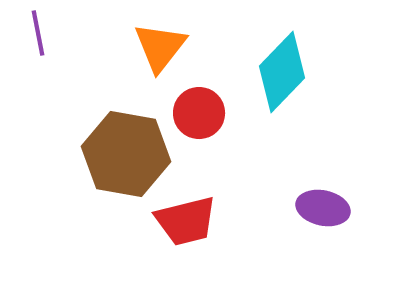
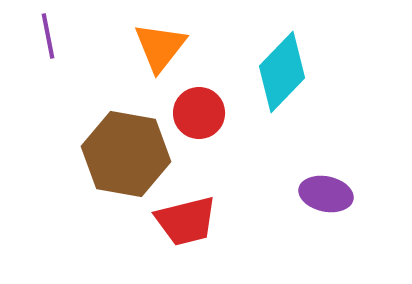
purple line: moved 10 px right, 3 px down
purple ellipse: moved 3 px right, 14 px up
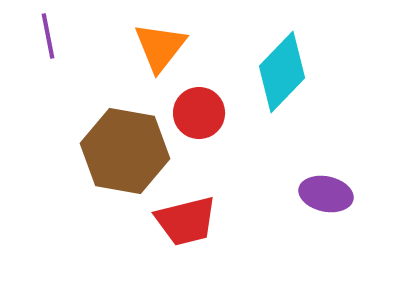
brown hexagon: moved 1 px left, 3 px up
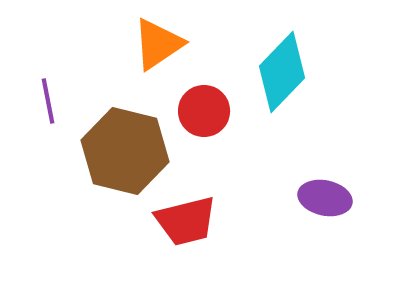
purple line: moved 65 px down
orange triangle: moved 2 px left, 3 px up; rotated 18 degrees clockwise
red circle: moved 5 px right, 2 px up
brown hexagon: rotated 4 degrees clockwise
purple ellipse: moved 1 px left, 4 px down
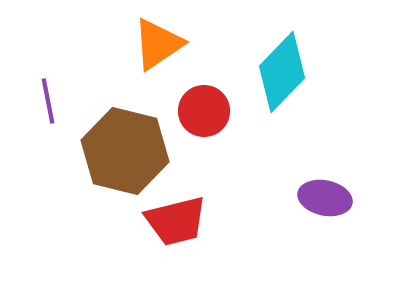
red trapezoid: moved 10 px left
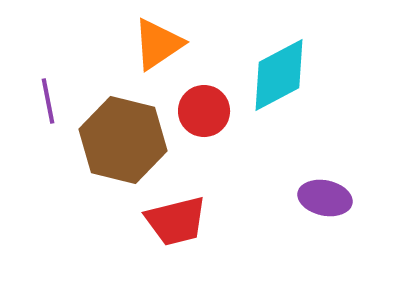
cyan diamond: moved 3 px left, 3 px down; rotated 18 degrees clockwise
brown hexagon: moved 2 px left, 11 px up
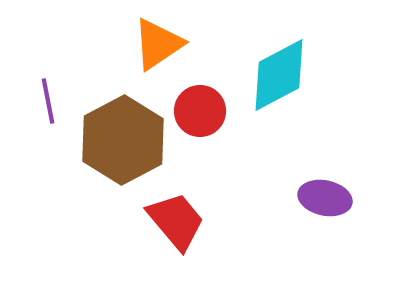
red circle: moved 4 px left
brown hexagon: rotated 18 degrees clockwise
red trapezoid: rotated 116 degrees counterclockwise
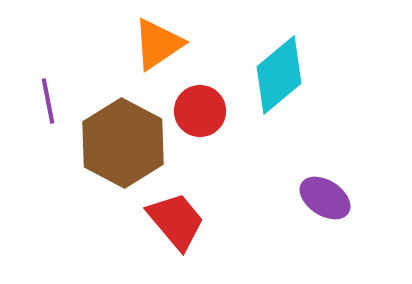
cyan diamond: rotated 12 degrees counterclockwise
brown hexagon: moved 3 px down; rotated 4 degrees counterclockwise
purple ellipse: rotated 21 degrees clockwise
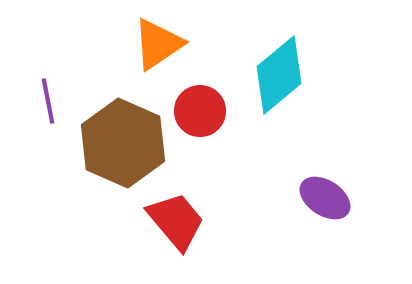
brown hexagon: rotated 4 degrees counterclockwise
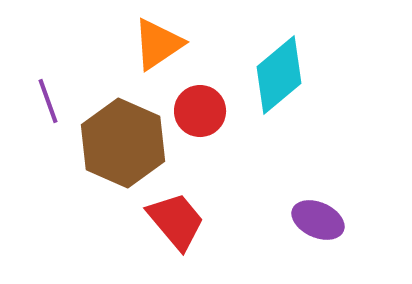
purple line: rotated 9 degrees counterclockwise
purple ellipse: moved 7 px left, 22 px down; rotated 9 degrees counterclockwise
